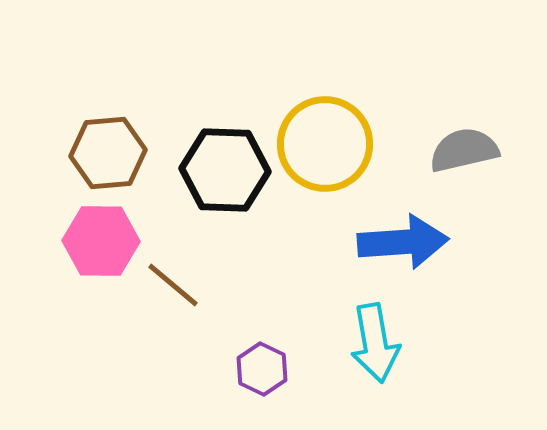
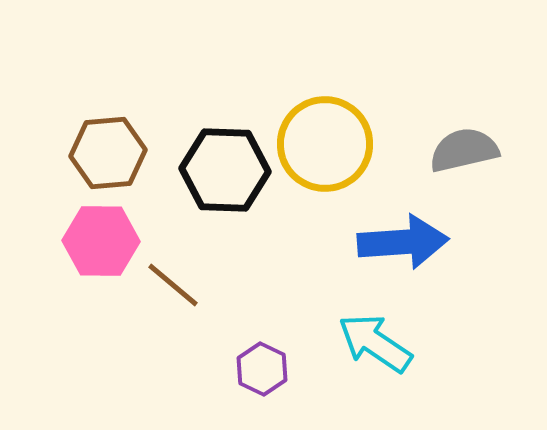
cyan arrow: rotated 134 degrees clockwise
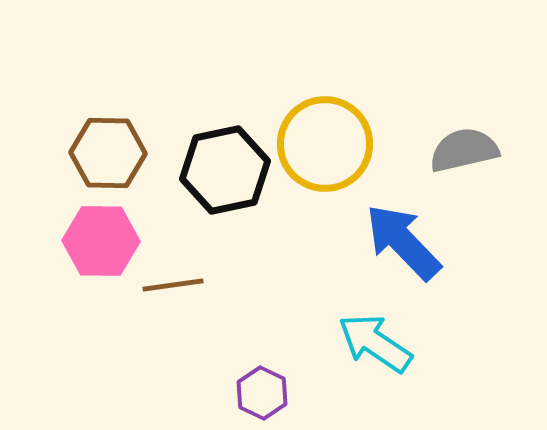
brown hexagon: rotated 6 degrees clockwise
black hexagon: rotated 14 degrees counterclockwise
blue arrow: rotated 130 degrees counterclockwise
brown line: rotated 48 degrees counterclockwise
purple hexagon: moved 24 px down
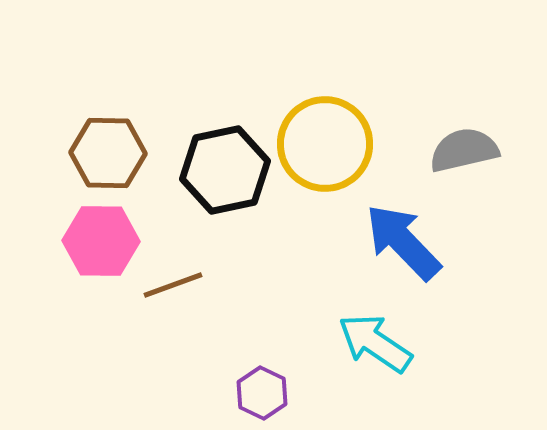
brown line: rotated 12 degrees counterclockwise
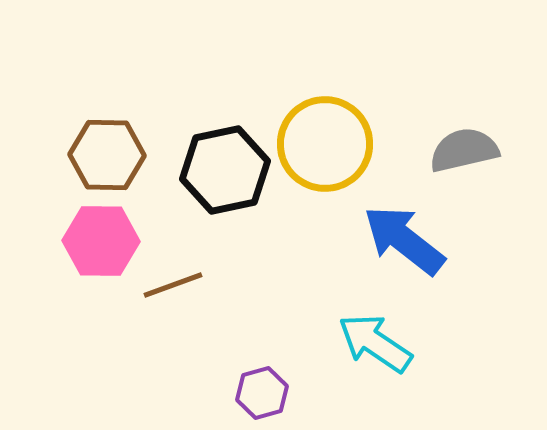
brown hexagon: moved 1 px left, 2 px down
blue arrow: moved 1 px right, 2 px up; rotated 8 degrees counterclockwise
purple hexagon: rotated 18 degrees clockwise
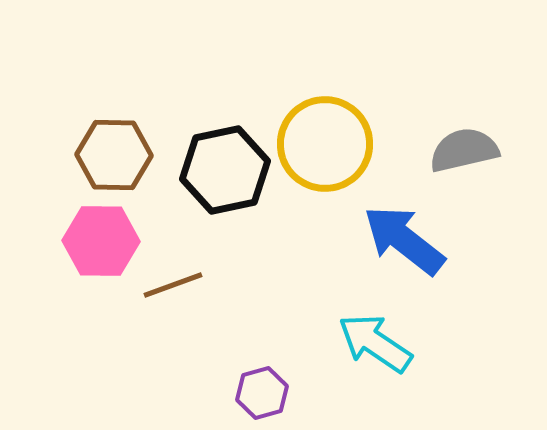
brown hexagon: moved 7 px right
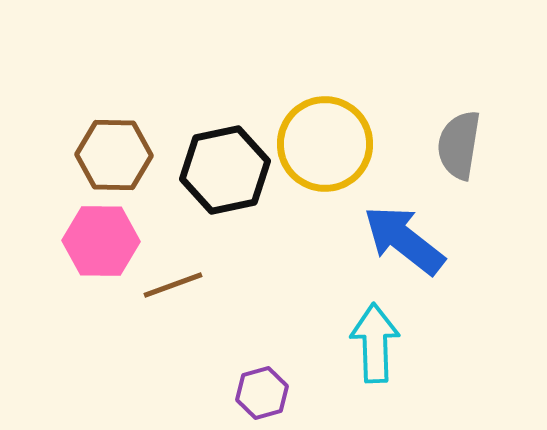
gray semicircle: moved 5 px left, 5 px up; rotated 68 degrees counterclockwise
cyan arrow: rotated 54 degrees clockwise
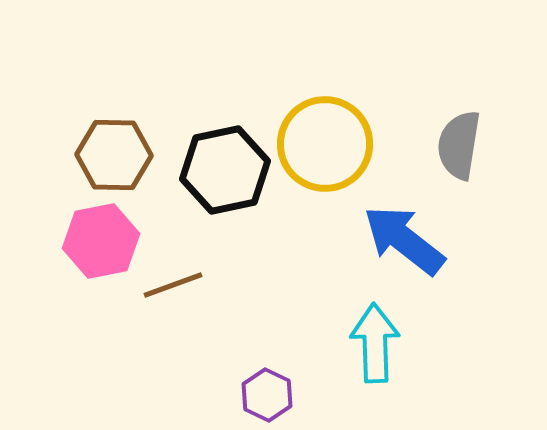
pink hexagon: rotated 12 degrees counterclockwise
purple hexagon: moved 5 px right, 2 px down; rotated 18 degrees counterclockwise
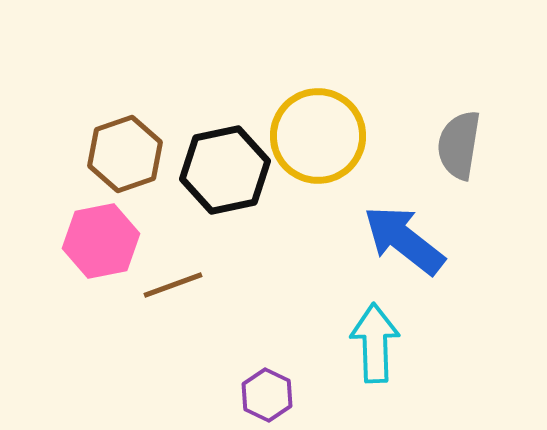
yellow circle: moved 7 px left, 8 px up
brown hexagon: moved 11 px right, 1 px up; rotated 20 degrees counterclockwise
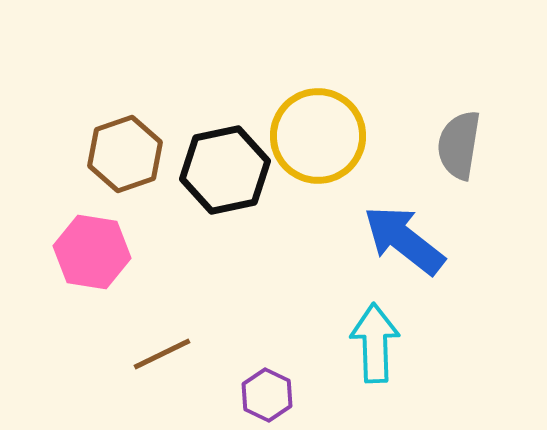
pink hexagon: moved 9 px left, 11 px down; rotated 20 degrees clockwise
brown line: moved 11 px left, 69 px down; rotated 6 degrees counterclockwise
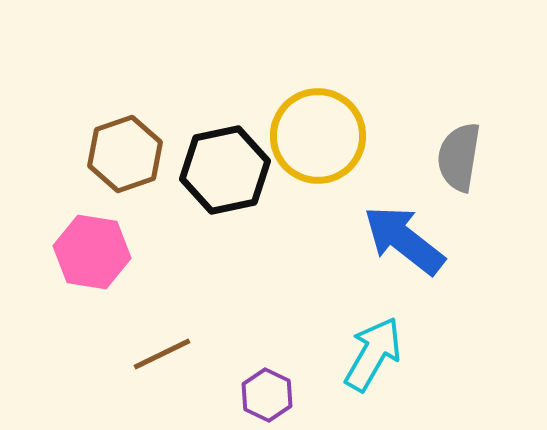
gray semicircle: moved 12 px down
cyan arrow: moved 2 px left, 11 px down; rotated 32 degrees clockwise
